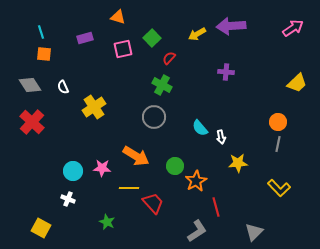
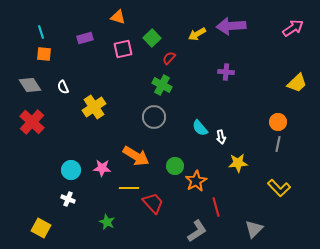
cyan circle: moved 2 px left, 1 px up
gray triangle: moved 3 px up
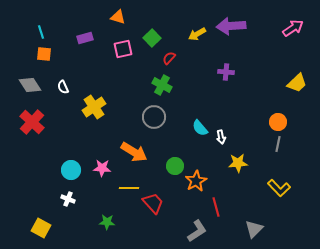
orange arrow: moved 2 px left, 4 px up
green star: rotated 21 degrees counterclockwise
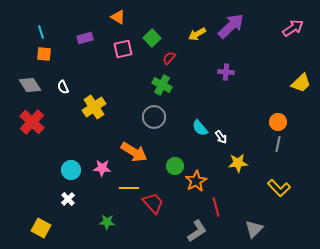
orange triangle: rotated 14 degrees clockwise
purple arrow: rotated 140 degrees clockwise
yellow trapezoid: moved 4 px right
white arrow: rotated 24 degrees counterclockwise
white cross: rotated 24 degrees clockwise
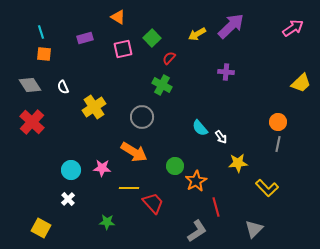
gray circle: moved 12 px left
yellow L-shape: moved 12 px left
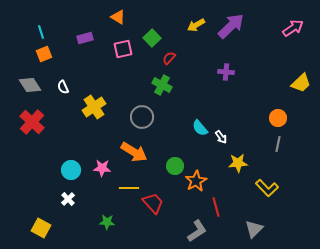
yellow arrow: moved 1 px left, 9 px up
orange square: rotated 28 degrees counterclockwise
orange circle: moved 4 px up
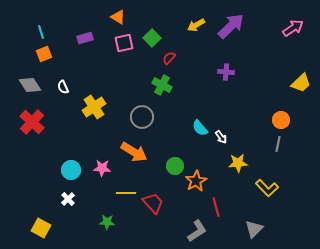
pink square: moved 1 px right, 6 px up
orange circle: moved 3 px right, 2 px down
yellow line: moved 3 px left, 5 px down
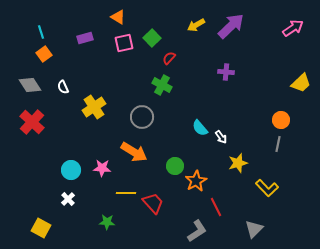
orange square: rotated 14 degrees counterclockwise
yellow star: rotated 12 degrees counterclockwise
red line: rotated 12 degrees counterclockwise
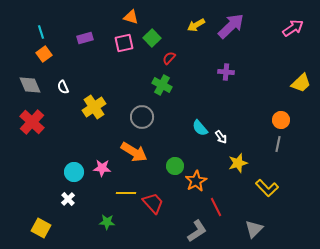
orange triangle: moved 13 px right; rotated 14 degrees counterclockwise
gray diamond: rotated 10 degrees clockwise
cyan circle: moved 3 px right, 2 px down
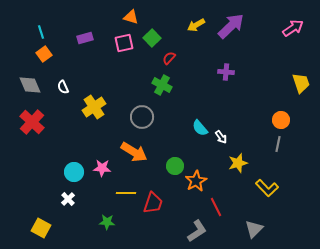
yellow trapezoid: rotated 65 degrees counterclockwise
red trapezoid: rotated 60 degrees clockwise
